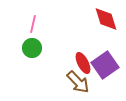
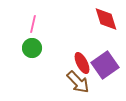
red ellipse: moved 1 px left
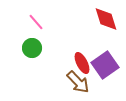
pink line: moved 3 px right, 2 px up; rotated 54 degrees counterclockwise
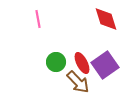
pink line: moved 2 px right, 3 px up; rotated 30 degrees clockwise
green circle: moved 24 px right, 14 px down
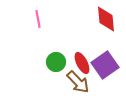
red diamond: rotated 12 degrees clockwise
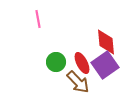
red diamond: moved 23 px down
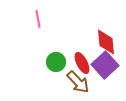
purple square: rotated 8 degrees counterclockwise
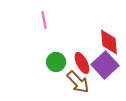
pink line: moved 6 px right, 1 px down
red diamond: moved 3 px right
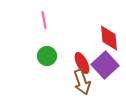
red diamond: moved 4 px up
green circle: moved 9 px left, 6 px up
brown arrow: moved 4 px right; rotated 25 degrees clockwise
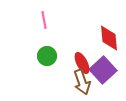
purple square: moved 2 px left, 5 px down
